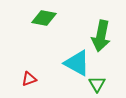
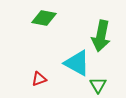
red triangle: moved 10 px right
green triangle: moved 1 px right, 1 px down
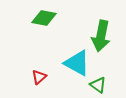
red triangle: moved 2 px up; rotated 21 degrees counterclockwise
green triangle: rotated 24 degrees counterclockwise
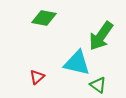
green arrow: rotated 24 degrees clockwise
cyan triangle: rotated 16 degrees counterclockwise
red triangle: moved 2 px left
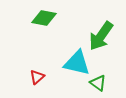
green triangle: moved 2 px up
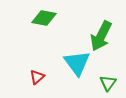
green arrow: rotated 8 degrees counterclockwise
cyan triangle: rotated 40 degrees clockwise
green triangle: moved 10 px right; rotated 30 degrees clockwise
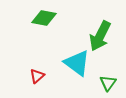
green arrow: moved 1 px left
cyan triangle: rotated 16 degrees counterclockwise
red triangle: moved 1 px up
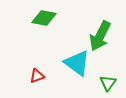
red triangle: rotated 21 degrees clockwise
